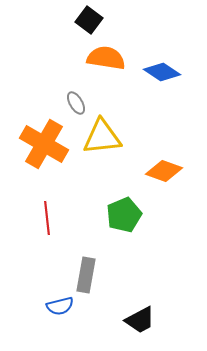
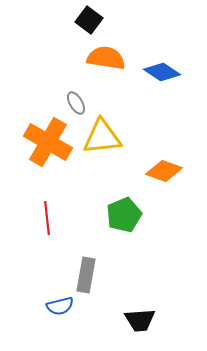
orange cross: moved 4 px right, 2 px up
black trapezoid: rotated 24 degrees clockwise
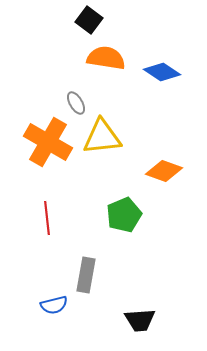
blue semicircle: moved 6 px left, 1 px up
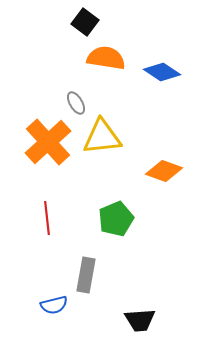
black square: moved 4 px left, 2 px down
orange cross: rotated 18 degrees clockwise
green pentagon: moved 8 px left, 4 px down
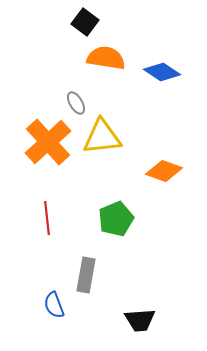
blue semicircle: rotated 84 degrees clockwise
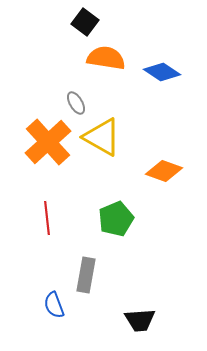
yellow triangle: rotated 36 degrees clockwise
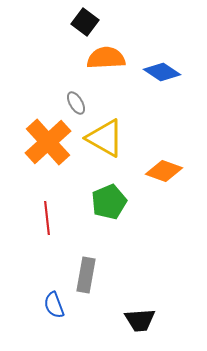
orange semicircle: rotated 12 degrees counterclockwise
yellow triangle: moved 3 px right, 1 px down
green pentagon: moved 7 px left, 17 px up
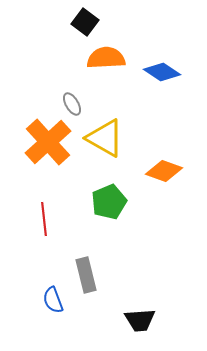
gray ellipse: moved 4 px left, 1 px down
red line: moved 3 px left, 1 px down
gray rectangle: rotated 24 degrees counterclockwise
blue semicircle: moved 1 px left, 5 px up
